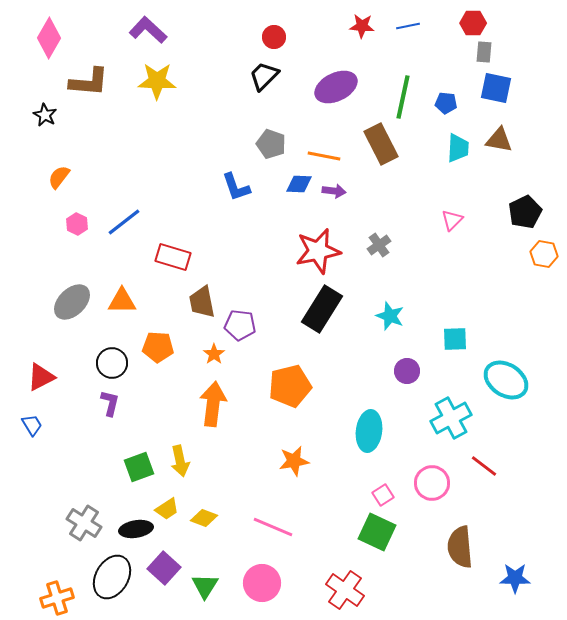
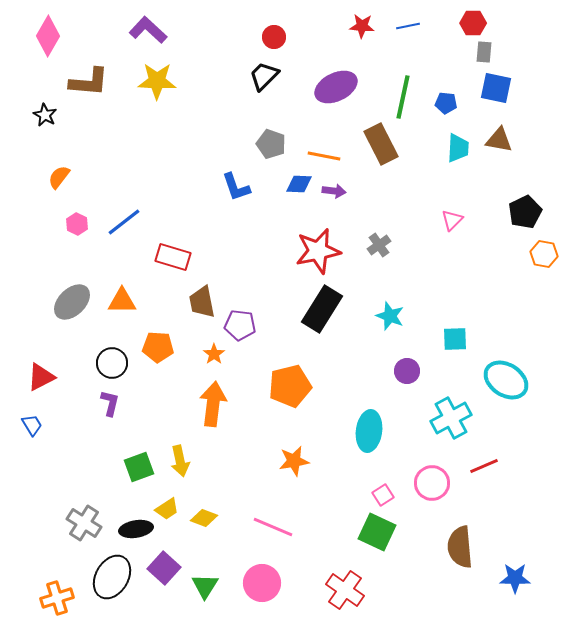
pink diamond at (49, 38): moved 1 px left, 2 px up
red line at (484, 466): rotated 60 degrees counterclockwise
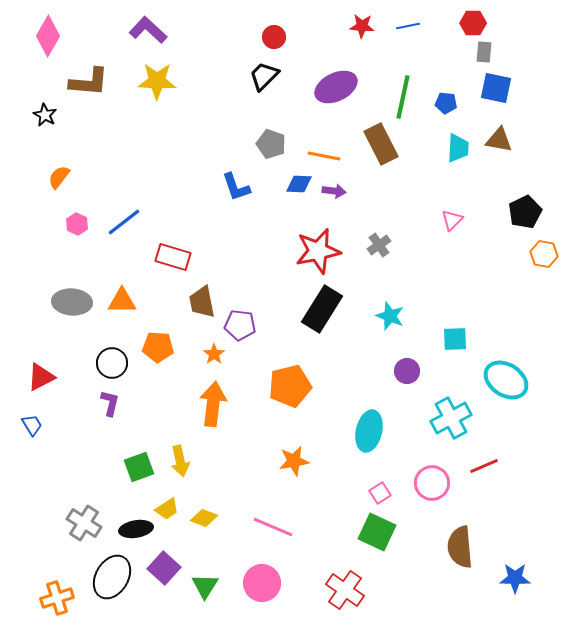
gray ellipse at (72, 302): rotated 48 degrees clockwise
cyan ellipse at (369, 431): rotated 6 degrees clockwise
pink square at (383, 495): moved 3 px left, 2 px up
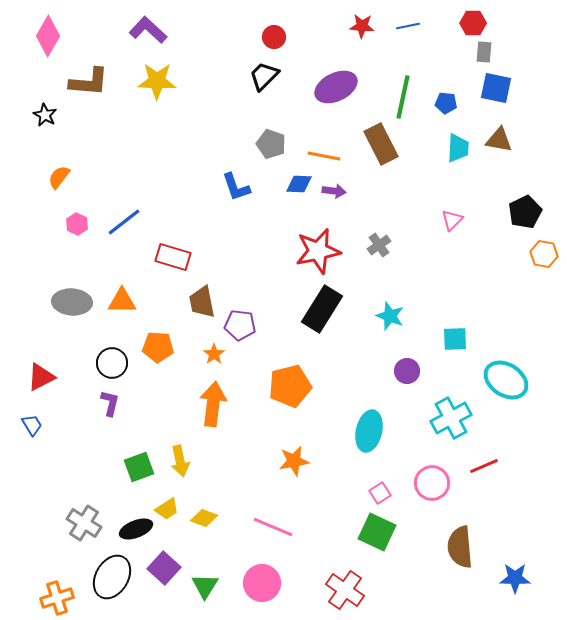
black ellipse at (136, 529): rotated 12 degrees counterclockwise
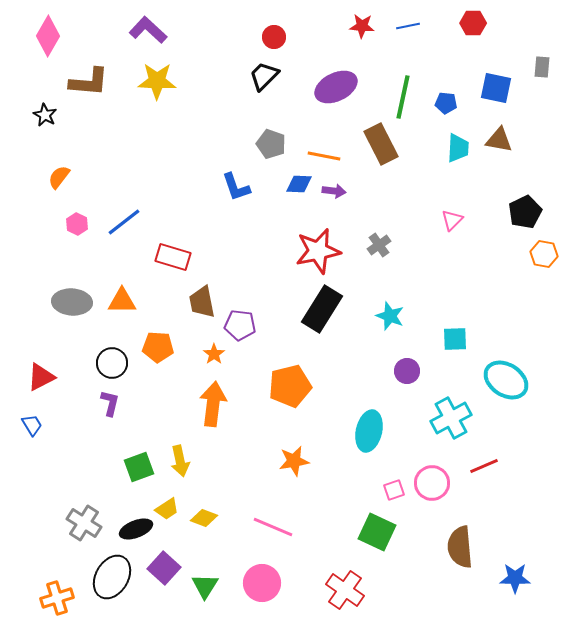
gray rectangle at (484, 52): moved 58 px right, 15 px down
pink square at (380, 493): moved 14 px right, 3 px up; rotated 15 degrees clockwise
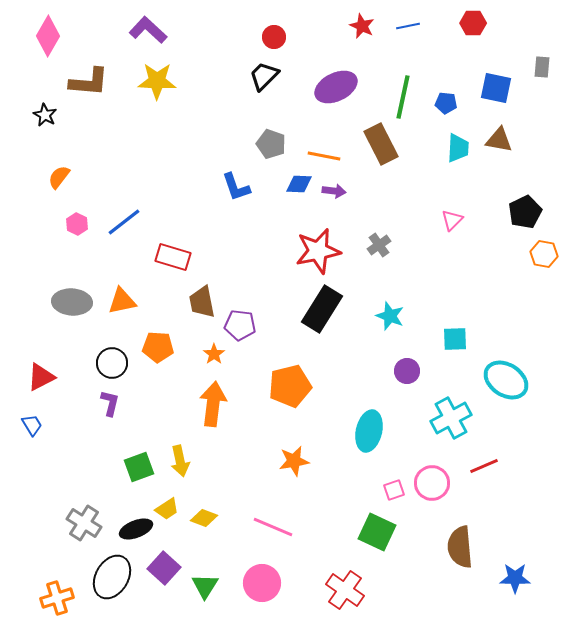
red star at (362, 26): rotated 20 degrees clockwise
orange triangle at (122, 301): rotated 12 degrees counterclockwise
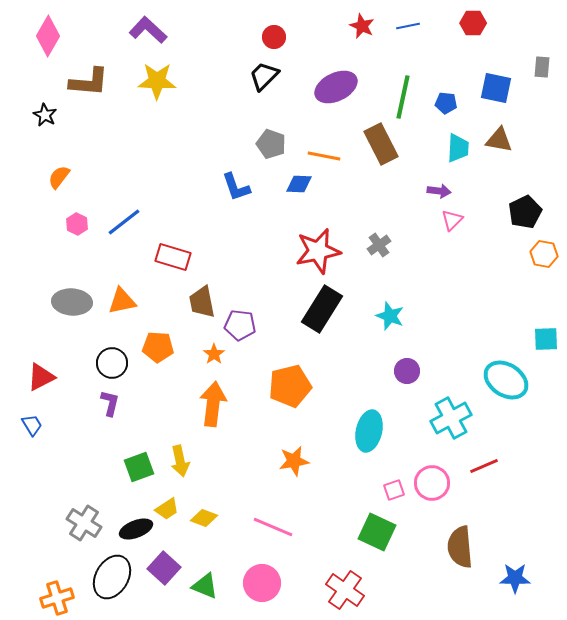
purple arrow at (334, 191): moved 105 px right
cyan square at (455, 339): moved 91 px right
green triangle at (205, 586): rotated 40 degrees counterclockwise
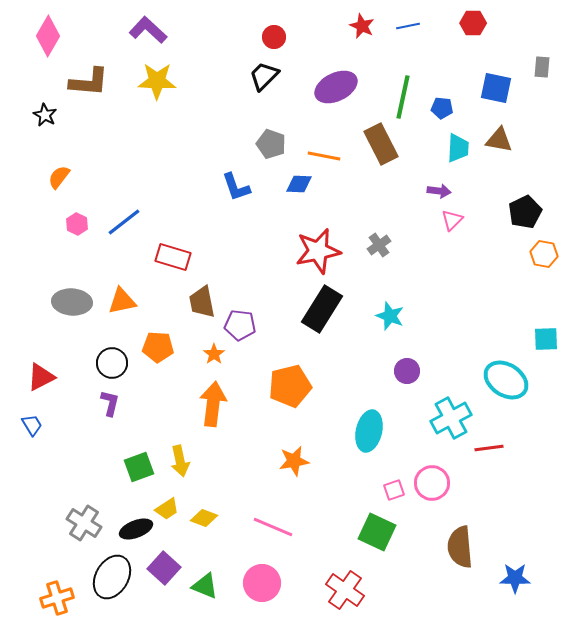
blue pentagon at (446, 103): moved 4 px left, 5 px down
red line at (484, 466): moved 5 px right, 18 px up; rotated 16 degrees clockwise
